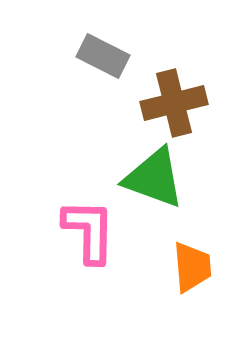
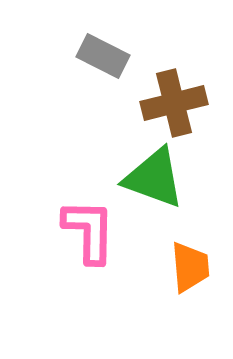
orange trapezoid: moved 2 px left
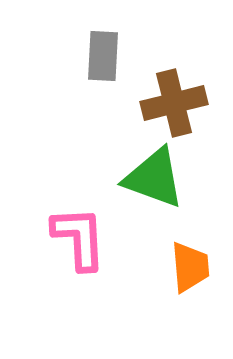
gray rectangle: rotated 66 degrees clockwise
pink L-shape: moved 10 px left, 7 px down; rotated 4 degrees counterclockwise
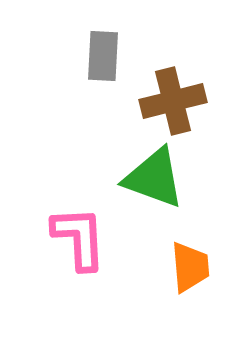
brown cross: moved 1 px left, 2 px up
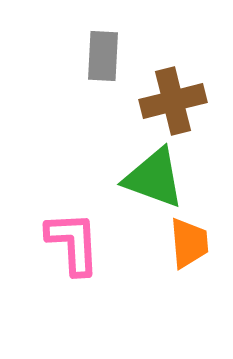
pink L-shape: moved 6 px left, 5 px down
orange trapezoid: moved 1 px left, 24 px up
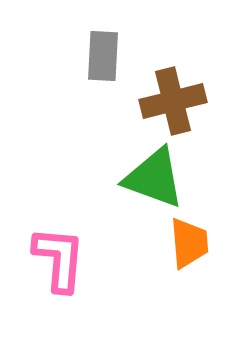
pink L-shape: moved 14 px left, 16 px down; rotated 8 degrees clockwise
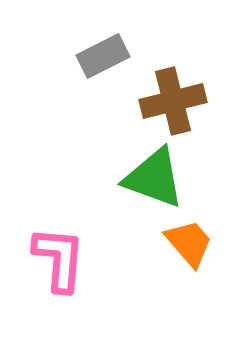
gray rectangle: rotated 60 degrees clockwise
orange trapezoid: rotated 36 degrees counterclockwise
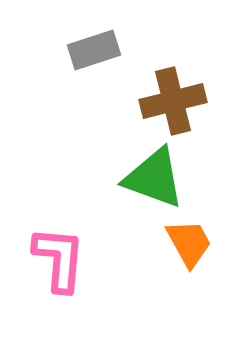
gray rectangle: moved 9 px left, 6 px up; rotated 9 degrees clockwise
orange trapezoid: rotated 12 degrees clockwise
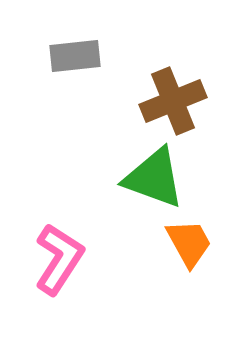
gray rectangle: moved 19 px left, 6 px down; rotated 12 degrees clockwise
brown cross: rotated 8 degrees counterclockwise
pink L-shape: rotated 28 degrees clockwise
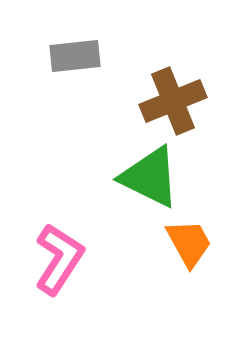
green triangle: moved 4 px left, 1 px up; rotated 6 degrees clockwise
